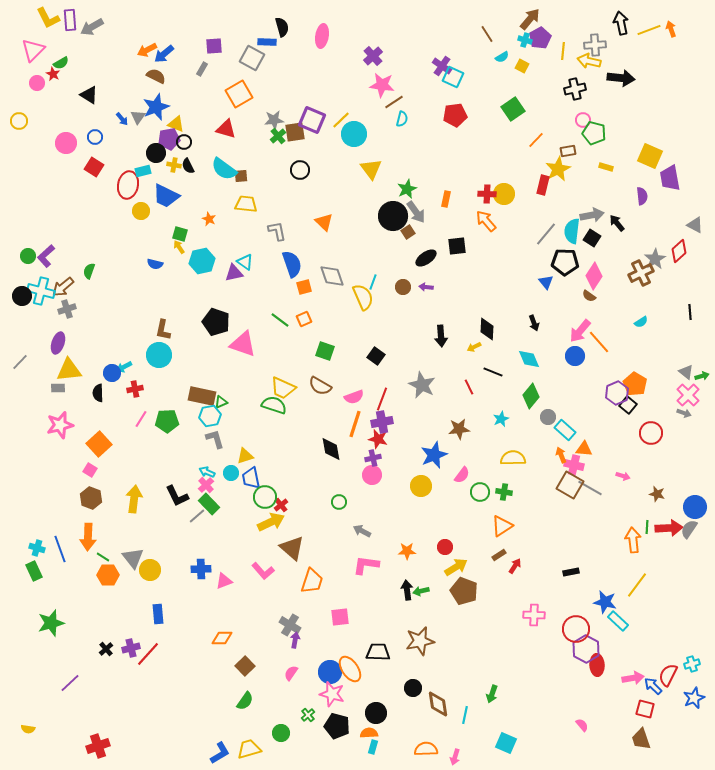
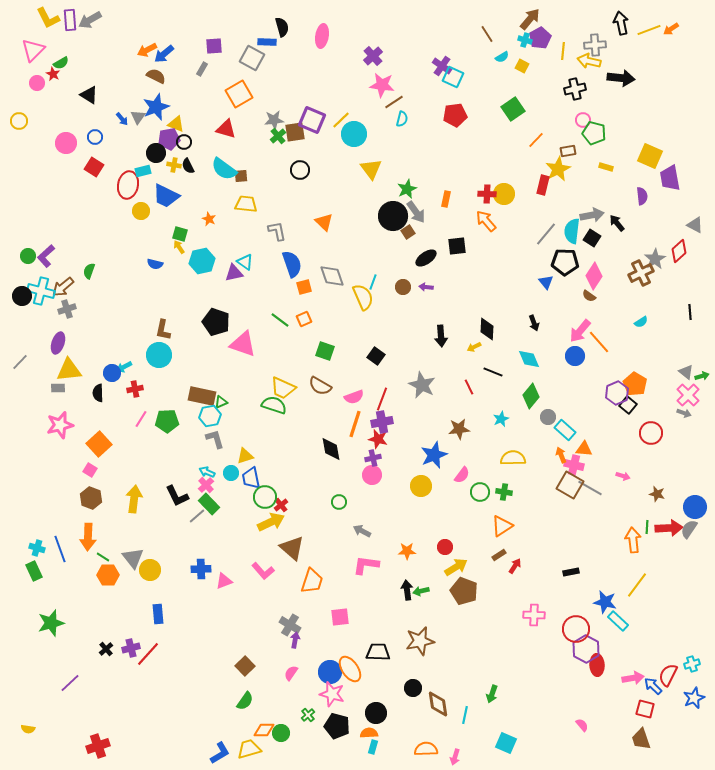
gray arrow at (92, 27): moved 2 px left, 7 px up
orange arrow at (671, 29): rotated 105 degrees counterclockwise
orange diamond at (222, 638): moved 42 px right, 92 px down
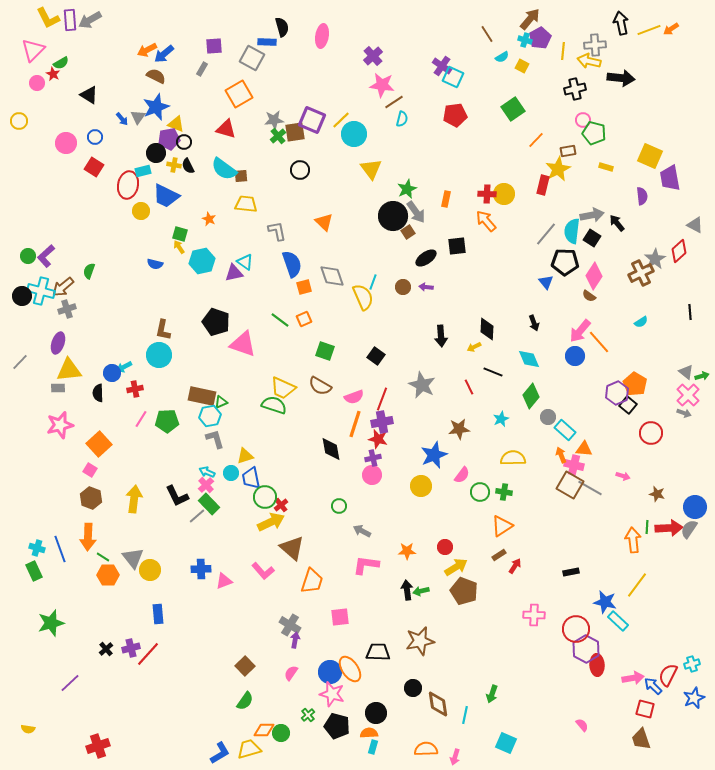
green circle at (339, 502): moved 4 px down
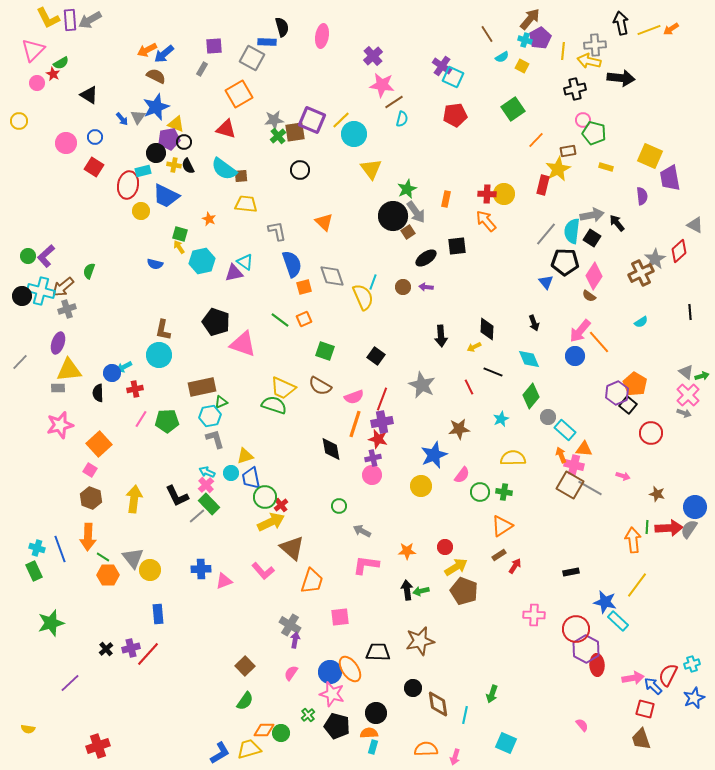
brown rectangle at (202, 396): moved 9 px up; rotated 24 degrees counterclockwise
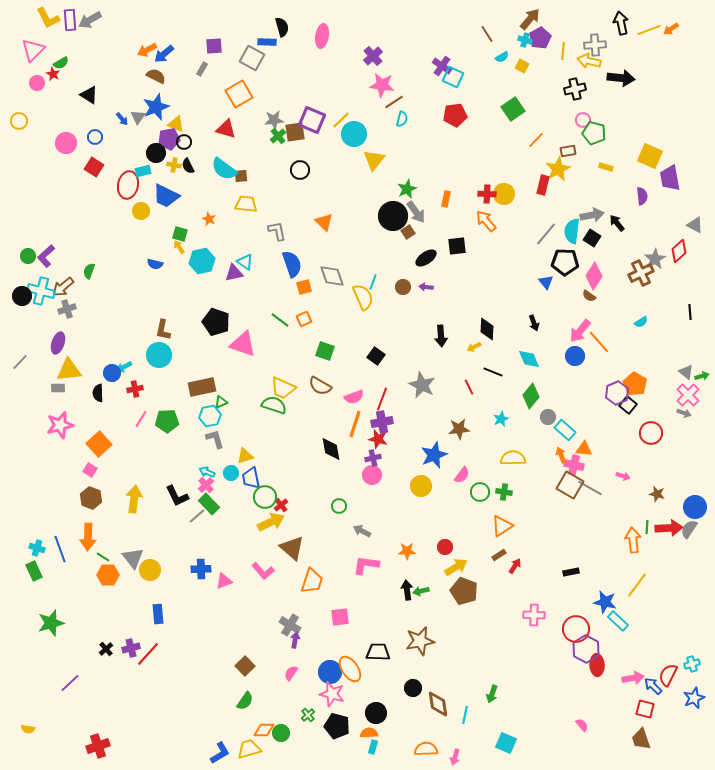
yellow triangle at (371, 169): moved 3 px right, 9 px up; rotated 15 degrees clockwise
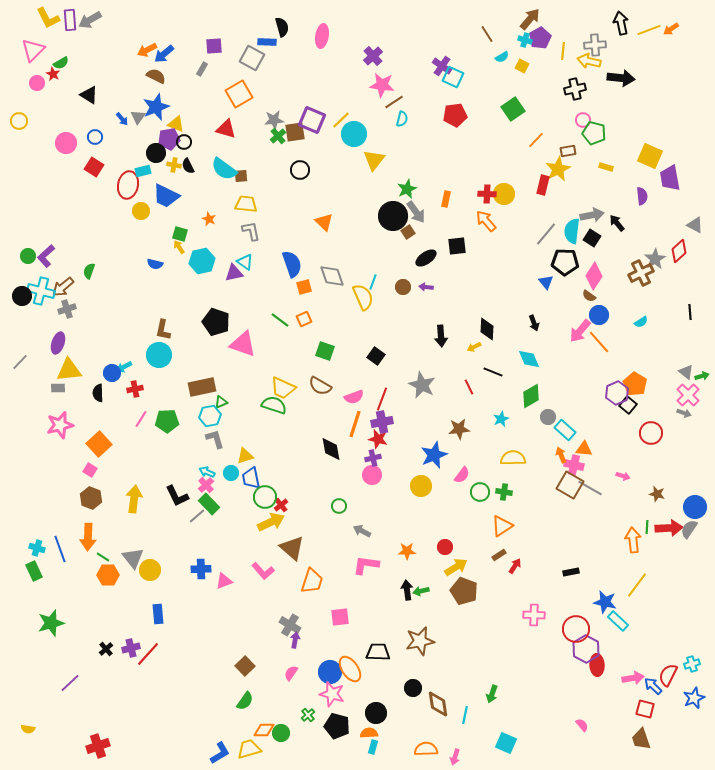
gray L-shape at (277, 231): moved 26 px left
blue circle at (575, 356): moved 24 px right, 41 px up
green diamond at (531, 396): rotated 20 degrees clockwise
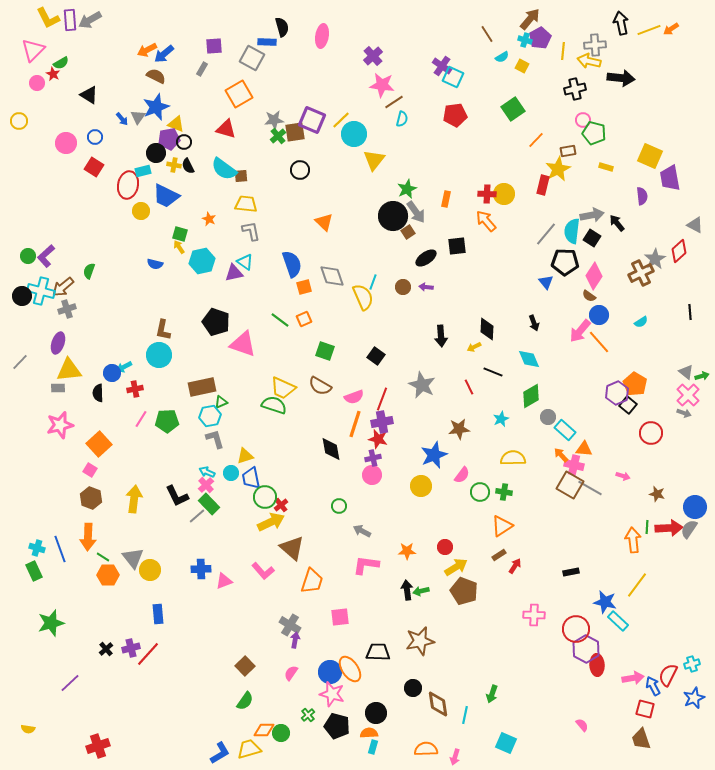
orange arrow at (561, 455): rotated 21 degrees counterclockwise
blue arrow at (653, 686): rotated 18 degrees clockwise
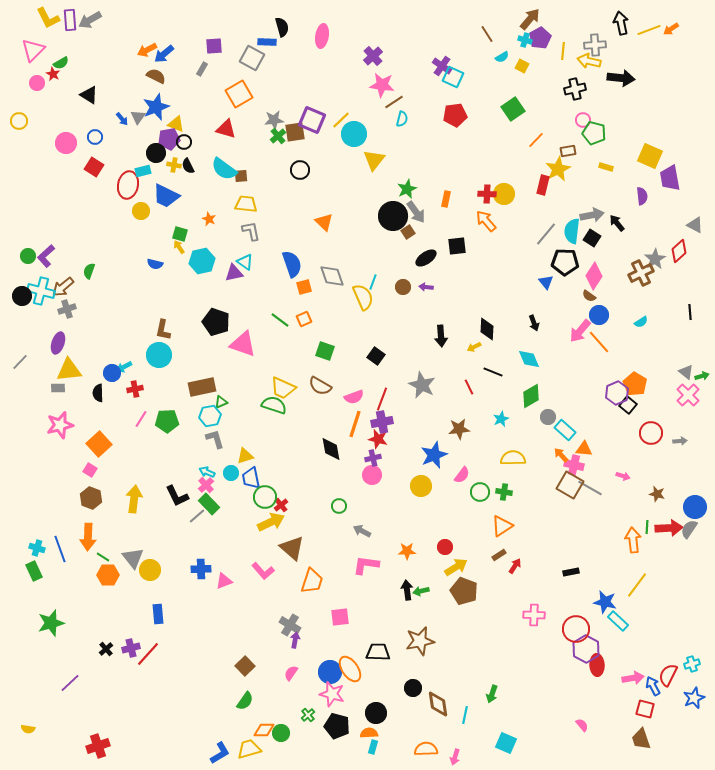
gray arrow at (684, 413): moved 4 px left, 28 px down; rotated 24 degrees counterclockwise
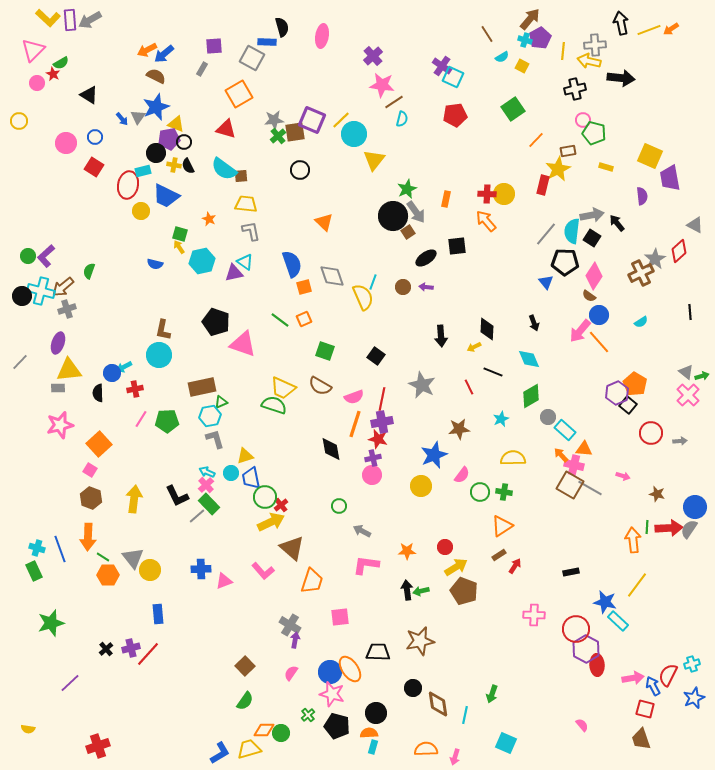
yellow L-shape at (48, 18): rotated 20 degrees counterclockwise
red line at (382, 399): rotated 10 degrees counterclockwise
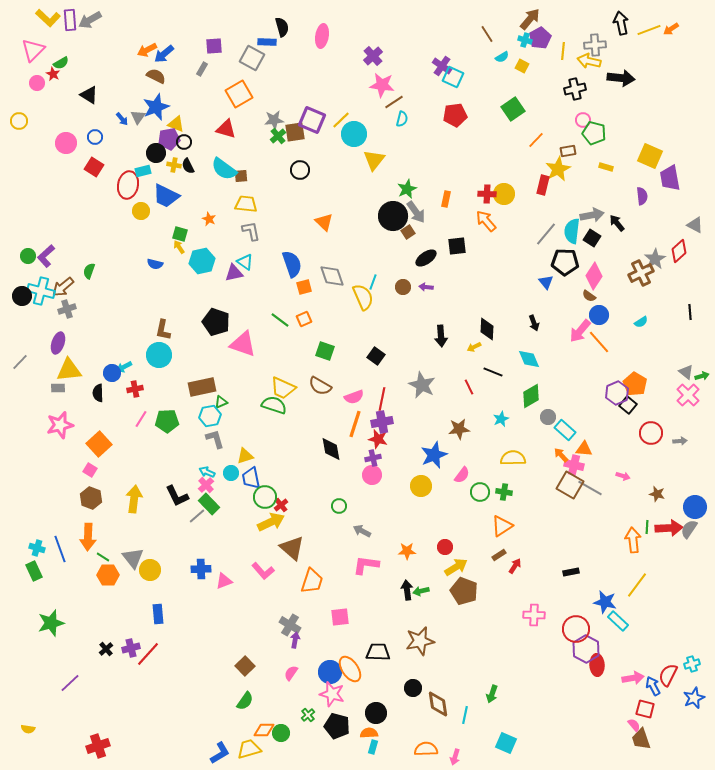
pink semicircle at (582, 725): moved 52 px right
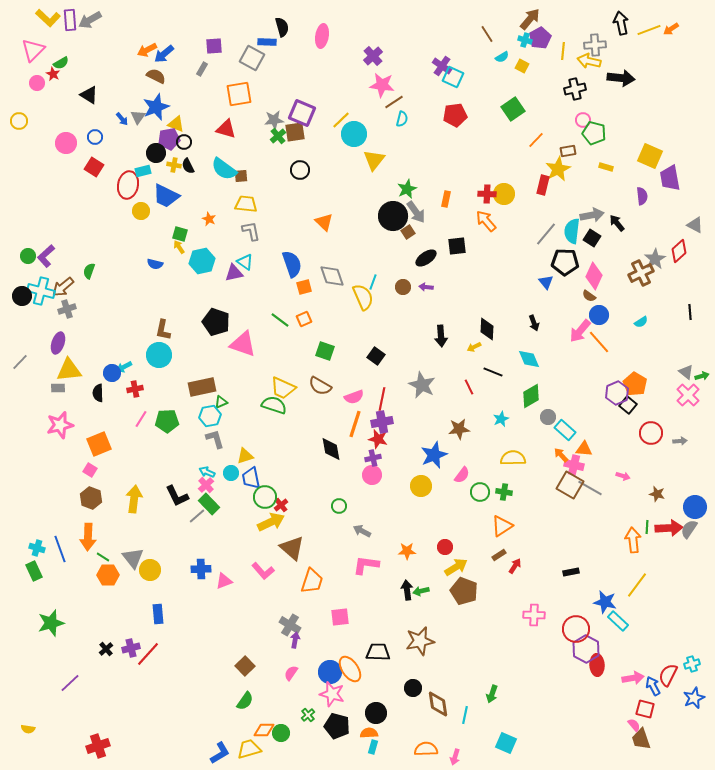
orange square at (239, 94): rotated 20 degrees clockwise
purple square at (312, 120): moved 10 px left, 7 px up
pink diamond at (594, 276): rotated 8 degrees counterclockwise
orange square at (99, 444): rotated 20 degrees clockwise
